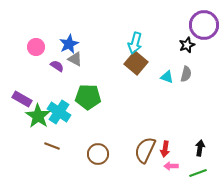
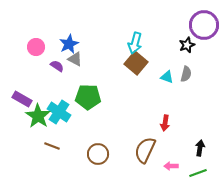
red arrow: moved 26 px up
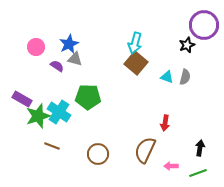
gray triangle: rotated 14 degrees counterclockwise
gray semicircle: moved 1 px left, 3 px down
green star: rotated 20 degrees clockwise
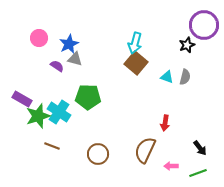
pink circle: moved 3 px right, 9 px up
black arrow: rotated 133 degrees clockwise
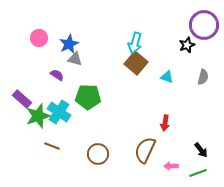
purple semicircle: moved 9 px down
gray semicircle: moved 18 px right
purple rectangle: rotated 12 degrees clockwise
black arrow: moved 1 px right, 2 px down
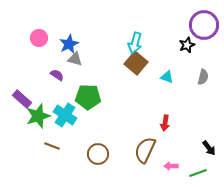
cyan cross: moved 6 px right, 3 px down
black arrow: moved 8 px right, 2 px up
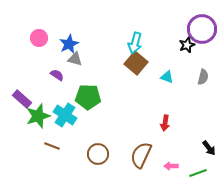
purple circle: moved 2 px left, 4 px down
brown semicircle: moved 4 px left, 5 px down
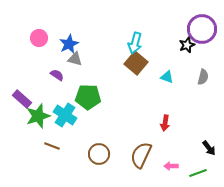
brown circle: moved 1 px right
